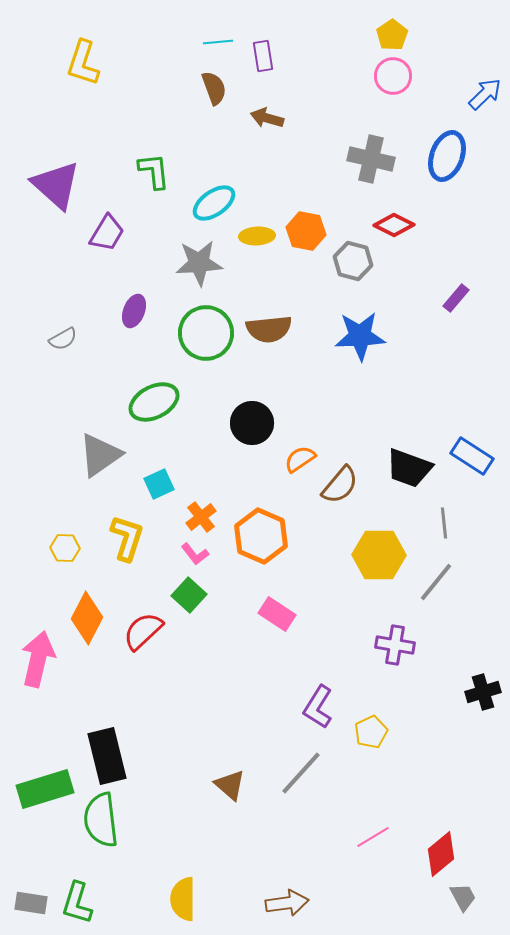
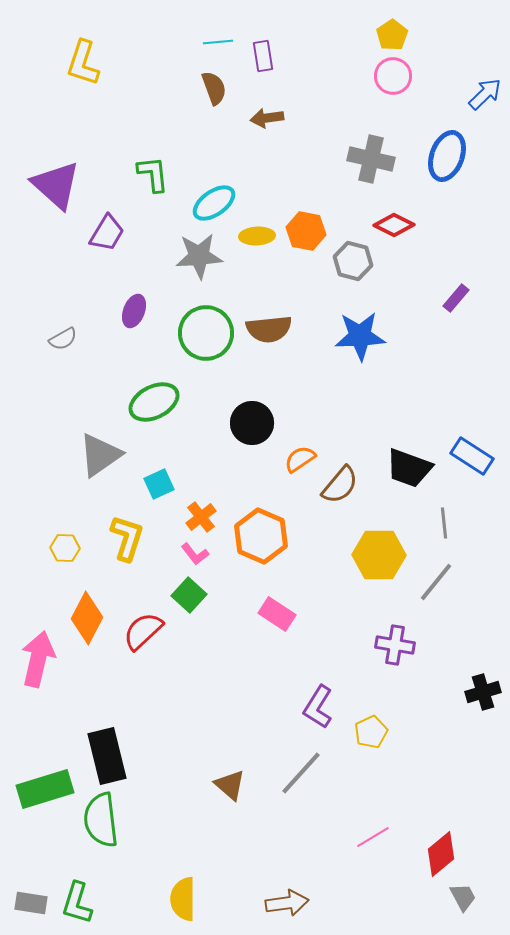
brown arrow at (267, 118): rotated 24 degrees counterclockwise
green L-shape at (154, 171): moved 1 px left, 3 px down
gray star at (199, 263): moved 7 px up
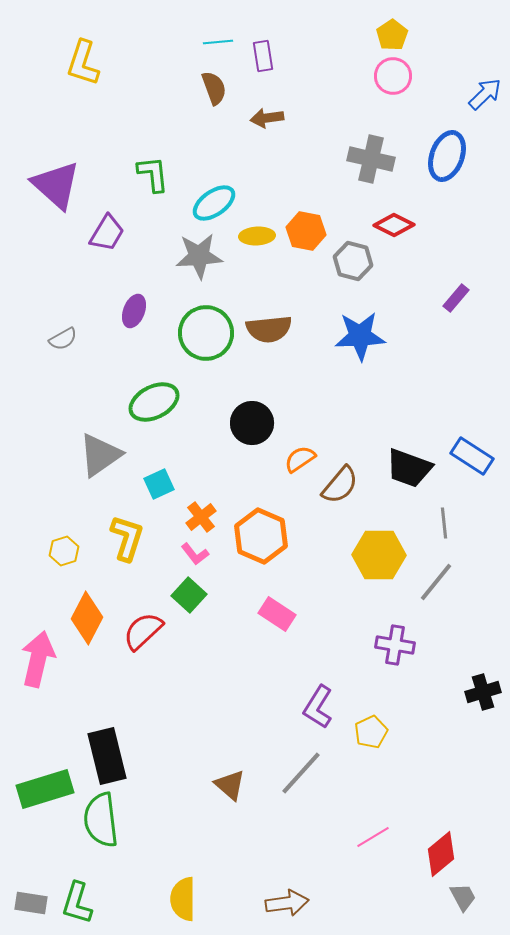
yellow hexagon at (65, 548): moved 1 px left, 3 px down; rotated 20 degrees counterclockwise
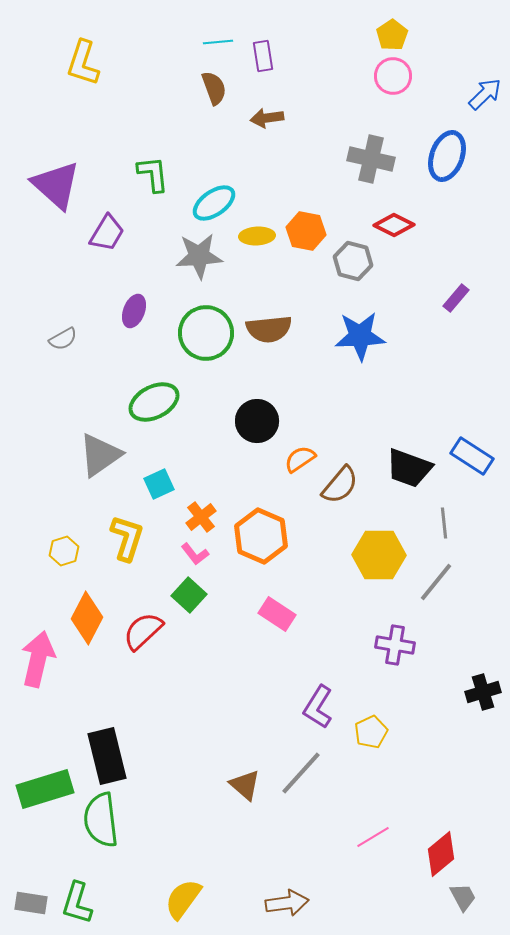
black circle at (252, 423): moved 5 px right, 2 px up
brown triangle at (230, 785): moved 15 px right
yellow semicircle at (183, 899): rotated 36 degrees clockwise
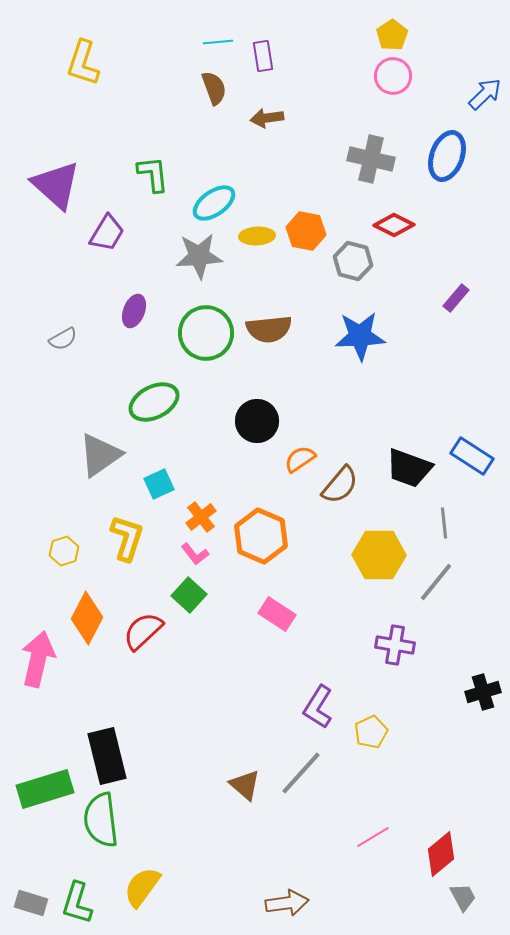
yellow semicircle at (183, 899): moved 41 px left, 12 px up
gray rectangle at (31, 903): rotated 8 degrees clockwise
